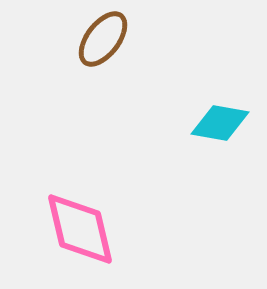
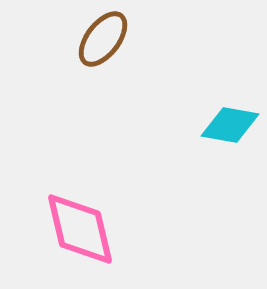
cyan diamond: moved 10 px right, 2 px down
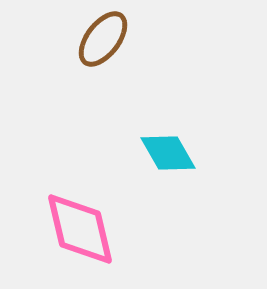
cyan diamond: moved 62 px left, 28 px down; rotated 50 degrees clockwise
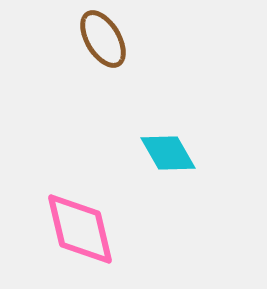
brown ellipse: rotated 68 degrees counterclockwise
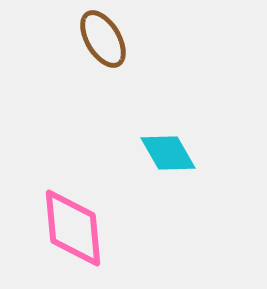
pink diamond: moved 7 px left, 1 px up; rotated 8 degrees clockwise
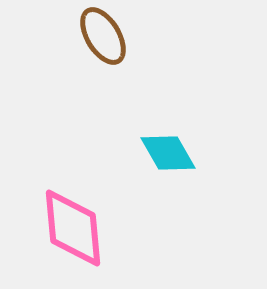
brown ellipse: moved 3 px up
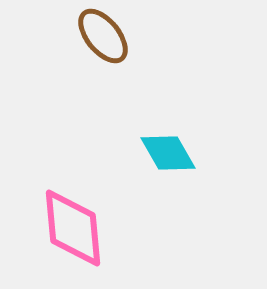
brown ellipse: rotated 8 degrees counterclockwise
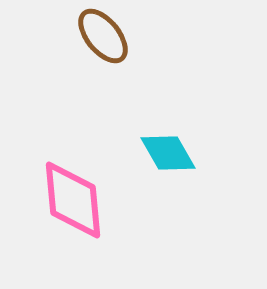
pink diamond: moved 28 px up
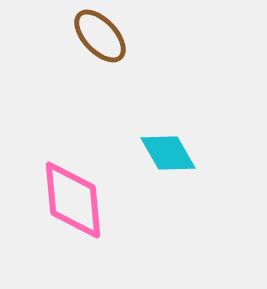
brown ellipse: moved 3 px left; rotated 4 degrees counterclockwise
